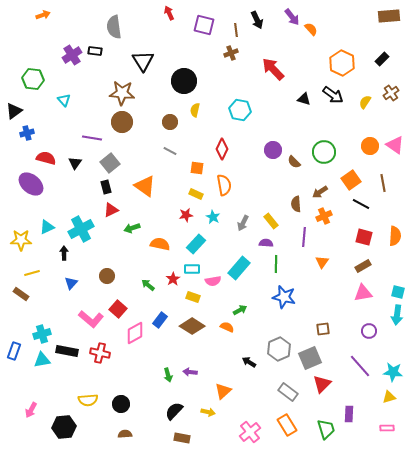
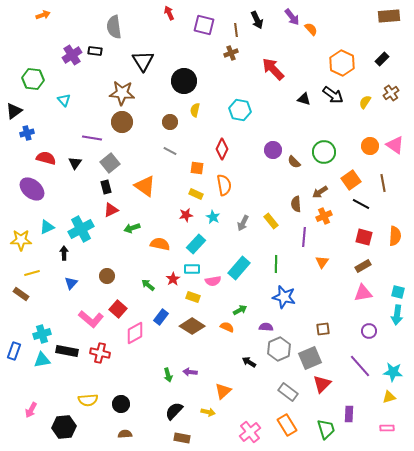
purple ellipse at (31, 184): moved 1 px right, 5 px down
purple semicircle at (266, 243): moved 84 px down
blue rectangle at (160, 320): moved 1 px right, 3 px up
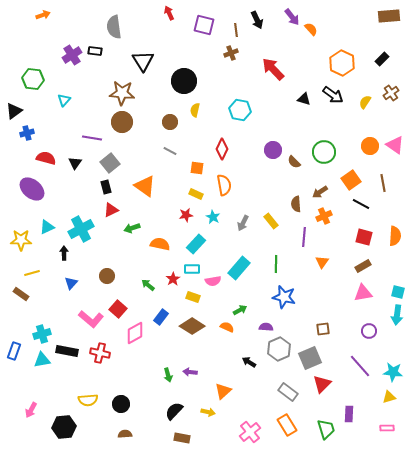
cyan triangle at (64, 100): rotated 24 degrees clockwise
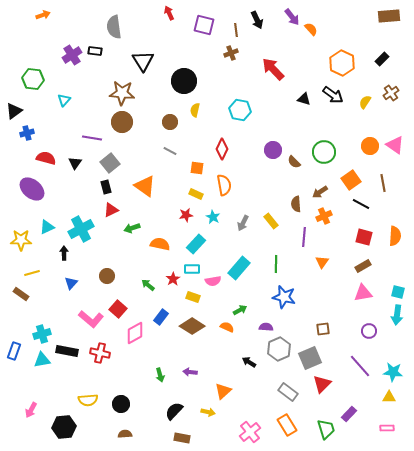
green arrow at (168, 375): moved 8 px left
yellow triangle at (389, 397): rotated 16 degrees clockwise
purple rectangle at (349, 414): rotated 42 degrees clockwise
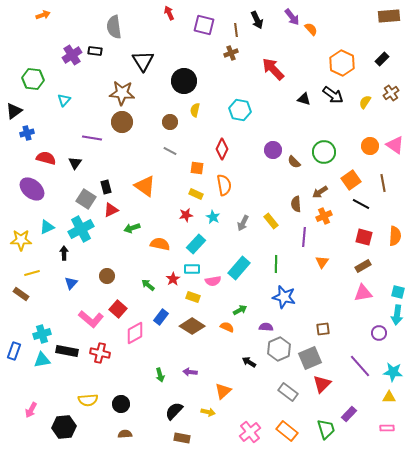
gray square at (110, 163): moved 24 px left, 36 px down; rotated 18 degrees counterclockwise
purple circle at (369, 331): moved 10 px right, 2 px down
orange rectangle at (287, 425): moved 6 px down; rotated 20 degrees counterclockwise
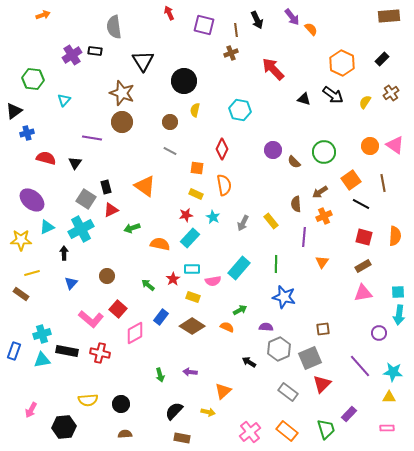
brown star at (122, 93): rotated 15 degrees clockwise
purple ellipse at (32, 189): moved 11 px down
cyan rectangle at (196, 244): moved 6 px left, 6 px up
cyan square at (398, 292): rotated 16 degrees counterclockwise
cyan arrow at (397, 315): moved 2 px right
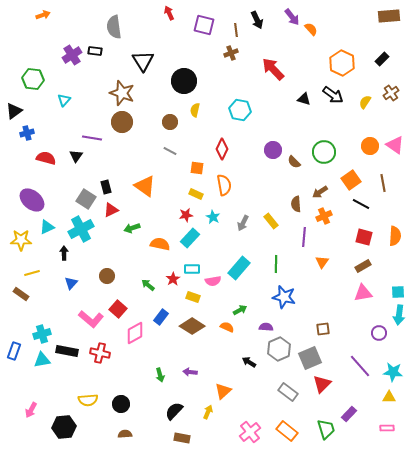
black triangle at (75, 163): moved 1 px right, 7 px up
yellow arrow at (208, 412): rotated 80 degrees counterclockwise
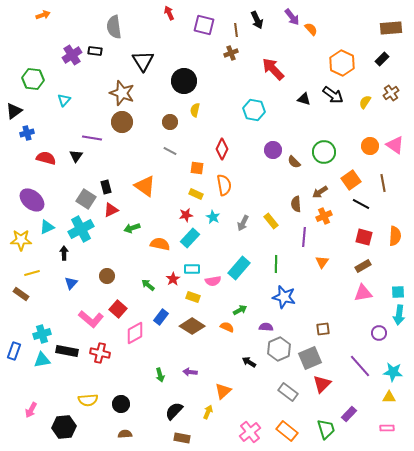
brown rectangle at (389, 16): moved 2 px right, 12 px down
cyan hexagon at (240, 110): moved 14 px right
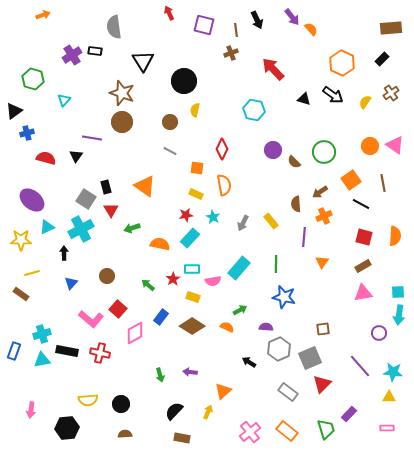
green hexagon at (33, 79): rotated 10 degrees clockwise
red triangle at (111, 210): rotated 35 degrees counterclockwise
pink arrow at (31, 410): rotated 21 degrees counterclockwise
black hexagon at (64, 427): moved 3 px right, 1 px down
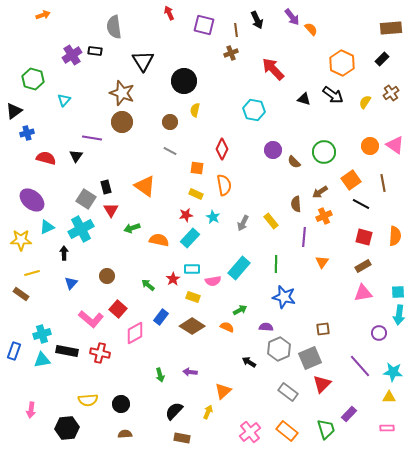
orange semicircle at (160, 244): moved 1 px left, 4 px up
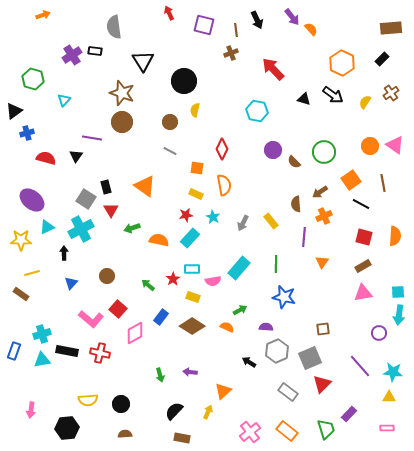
cyan hexagon at (254, 110): moved 3 px right, 1 px down
gray hexagon at (279, 349): moved 2 px left, 2 px down
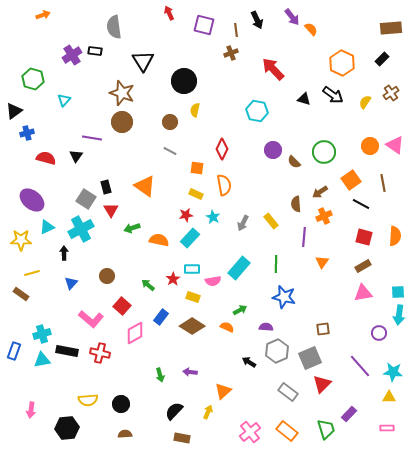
red square at (118, 309): moved 4 px right, 3 px up
